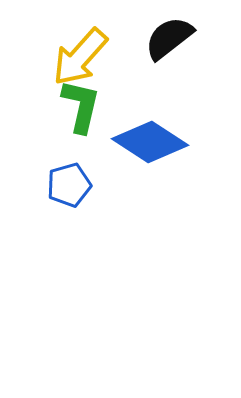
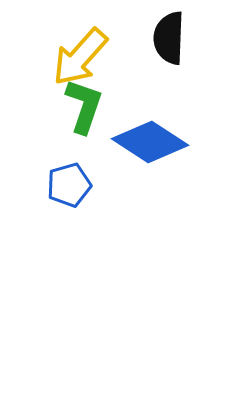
black semicircle: rotated 50 degrees counterclockwise
green L-shape: moved 3 px right; rotated 6 degrees clockwise
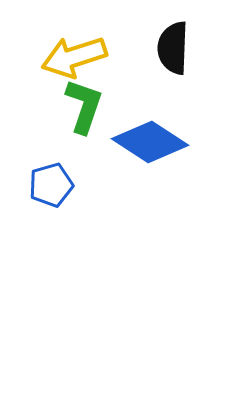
black semicircle: moved 4 px right, 10 px down
yellow arrow: moved 6 px left; rotated 30 degrees clockwise
blue pentagon: moved 18 px left
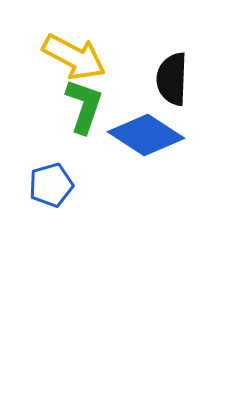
black semicircle: moved 1 px left, 31 px down
yellow arrow: rotated 134 degrees counterclockwise
blue diamond: moved 4 px left, 7 px up
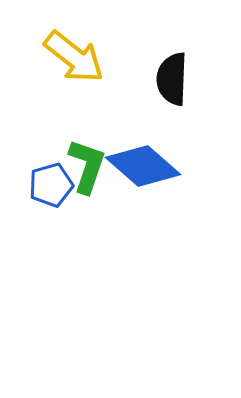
yellow arrow: rotated 10 degrees clockwise
green L-shape: moved 3 px right, 60 px down
blue diamond: moved 3 px left, 31 px down; rotated 8 degrees clockwise
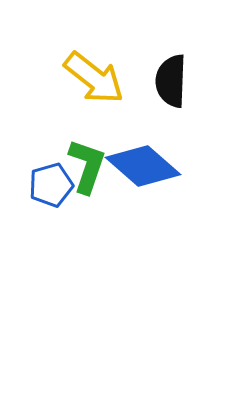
yellow arrow: moved 20 px right, 21 px down
black semicircle: moved 1 px left, 2 px down
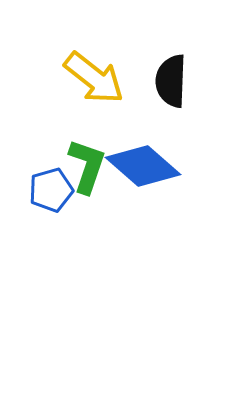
blue pentagon: moved 5 px down
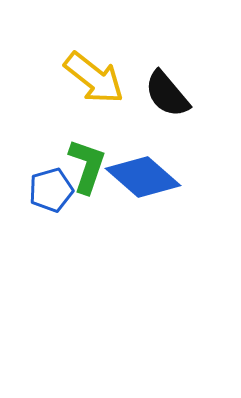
black semicircle: moved 4 px left, 13 px down; rotated 42 degrees counterclockwise
blue diamond: moved 11 px down
